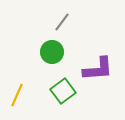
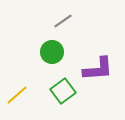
gray line: moved 1 px right, 1 px up; rotated 18 degrees clockwise
yellow line: rotated 25 degrees clockwise
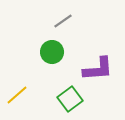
green square: moved 7 px right, 8 px down
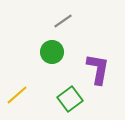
purple L-shape: rotated 76 degrees counterclockwise
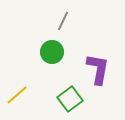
gray line: rotated 30 degrees counterclockwise
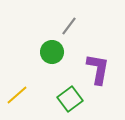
gray line: moved 6 px right, 5 px down; rotated 12 degrees clockwise
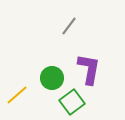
green circle: moved 26 px down
purple L-shape: moved 9 px left
green square: moved 2 px right, 3 px down
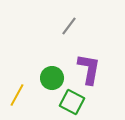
yellow line: rotated 20 degrees counterclockwise
green square: rotated 25 degrees counterclockwise
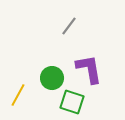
purple L-shape: rotated 20 degrees counterclockwise
yellow line: moved 1 px right
green square: rotated 10 degrees counterclockwise
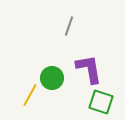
gray line: rotated 18 degrees counterclockwise
yellow line: moved 12 px right
green square: moved 29 px right
